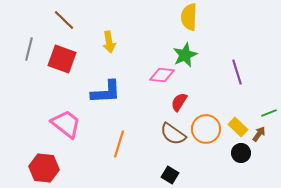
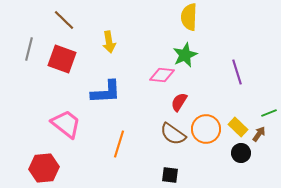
red hexagon: rotated 12 degrees counterclockwise
black square: rotated 24 degrees counterclockwise
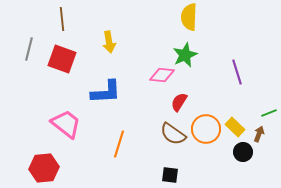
brown line: moved 2 px left, 1 px up; rotated 40 degrees clockwise
yellow rectangle: moved 3 px left
brown arrow: rotated 14 degrees counterclockwise
black circle: moved 2 px right, 1 px up
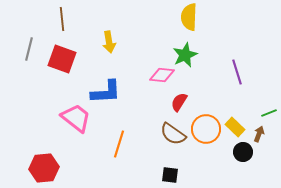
pink trapezoid: moved 10 px right, 6 px up
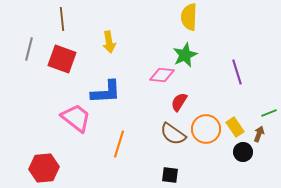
yellow rectangle: rotated 12 degrees clockwise
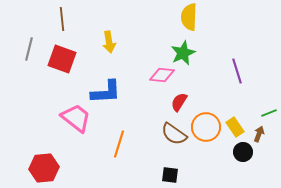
green star: moved 2 px left, 2 px up
purple line: moved 1 px up
orange circle: moved 2 px up
brown semicircle: moved 1 px right
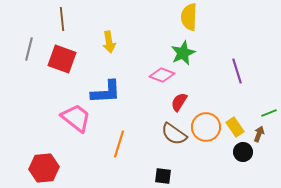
pink diamond: rotated 15 degrees clockwise
black square: moved 7 px left, 1 px down
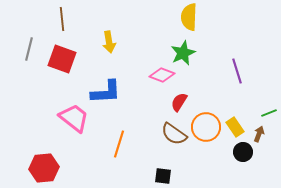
pink trapezoid: moved 2 px left
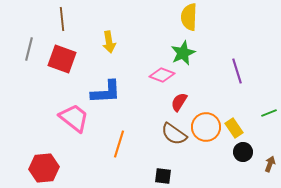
yellow rectangle: moved 1 px left, 1 px down
brown arrow: moved 11 px right, 30 px down
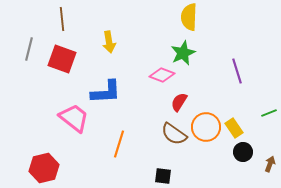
red hexagon: rotated 8 degrees counterclockwise
